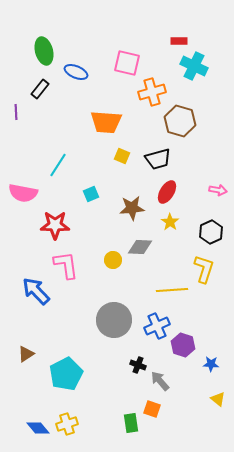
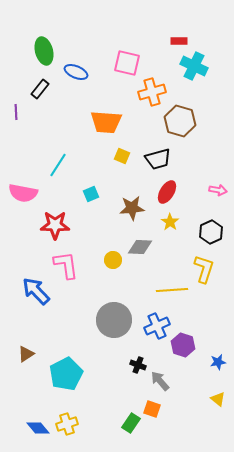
blue star: moved 7 px right, 2 px up; rotated 14 degrees counterclockwise
green rectangle: rotated 42 degrees clockwise
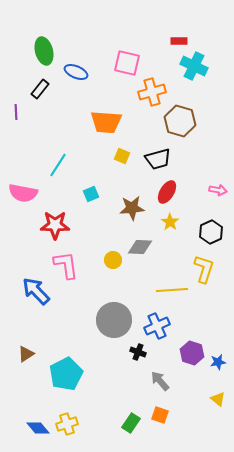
purple hexagon: moved 9 px right, 8 px down
black cross: moved 13 px up
orange square: moved 8 px right, 6 px down
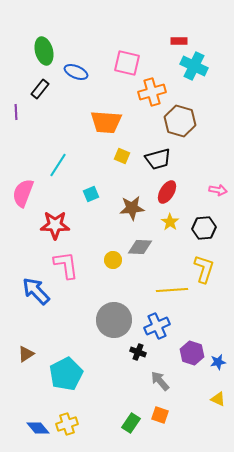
pink semicircle: rotated 100 degrees clockwise
black hexagon: moved 7 px left, 4 px up; rotated 20 degrees clockwise
yellow triangle: rotated 14 degrees counterclockwise
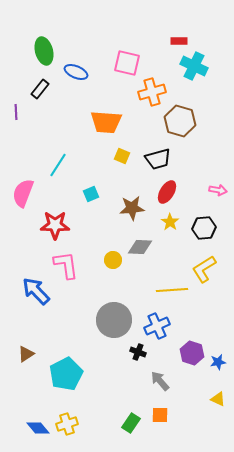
yellow L-shape: rotated 140 degrees counterclockwise
orange square: rotated 18 degrees counterclockwise
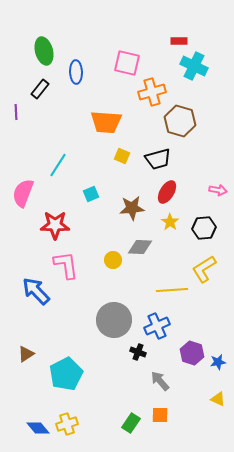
blue ellipse: rotated 65 degrees clockwise
